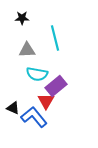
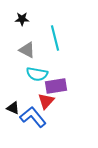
black star: moved 1 px down
gray triangle: rotated 30 degrees clockwise
purple rectangle: rotated 30 degrees clockwise
red triangle: rotated 12 degrees clockwise
blue L-shape: moved 1 px left
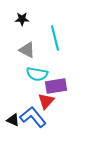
black triangle: moved 12 px down
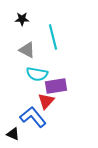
cyan line: moved 2 px left, 1 px up
black triangle: moved 14 px down
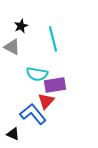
black star: moved 1 px left, 7 px down; rotated 24 degrees counterclockwise
cyan line: moved 2 px down
gray triangle: moved 15 px left, 3 px up
purple rectangle: moved 1 px left, 1 px up
blue L-shape: moved 3 px up
